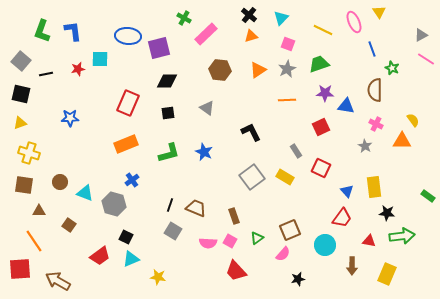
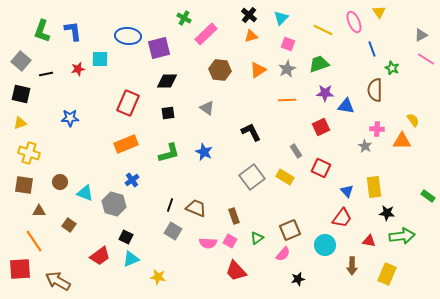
pink cross at (376, 124): moved 1 px right, 5 px down; rotated 24 degrees counterclockwise
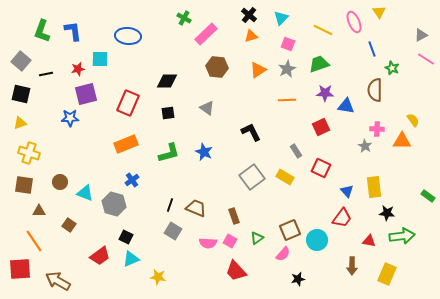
purple square at (159, 48): moved 73 px left, 46 px down
brown hexagon at (220, 70): moved 3 px left, 3 px up
cyan circle at (325, 245): moved 8 px left, 5 px up
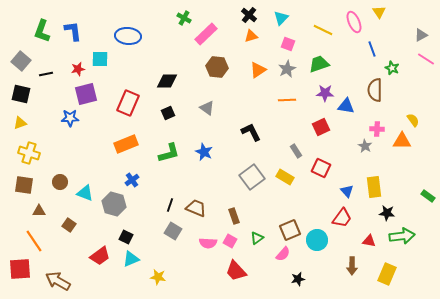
black square at (168, 113): rotated 16 degrees counterclockwise
